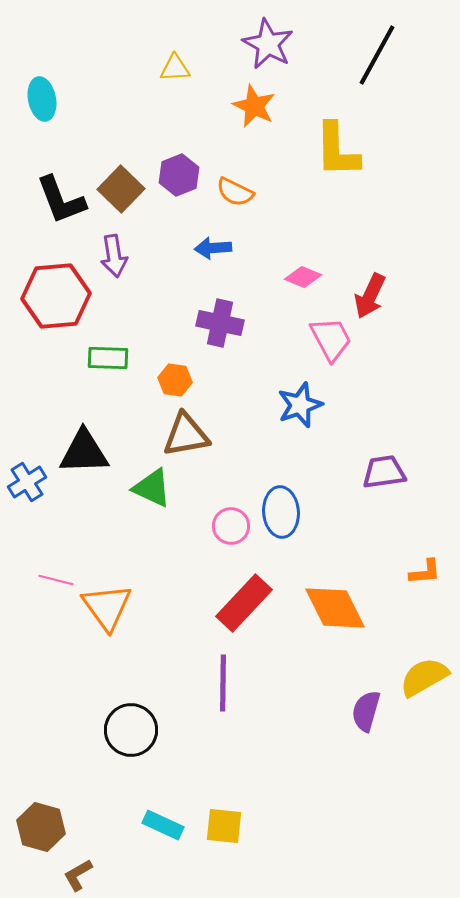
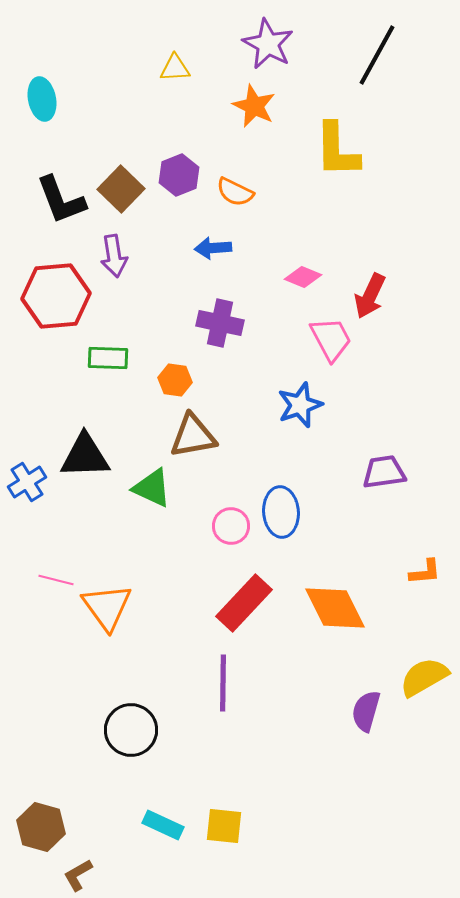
brown triangle: moved 7 px right, 1 px down
black triangle: moved 1 px right, 4 px down
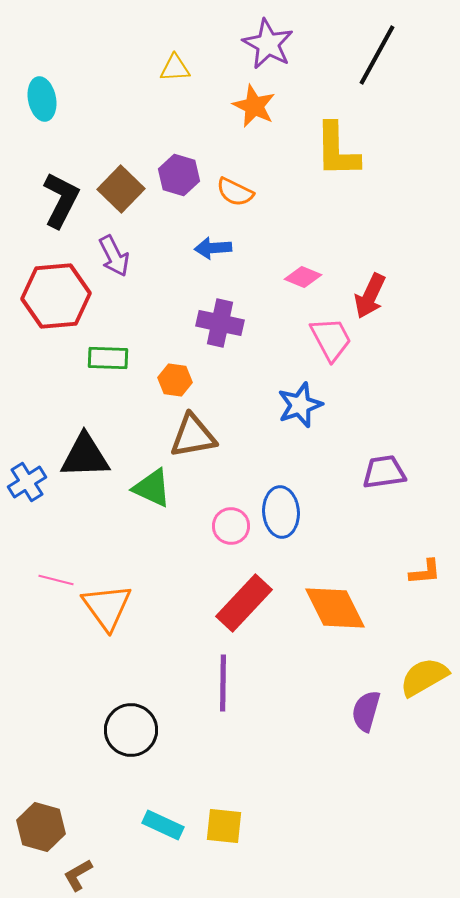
purple hexagon: rotated 21 degrees counterclockwise
black L-shape: rotated 132 degrees counterclockwise
purple arrow: rotated 18 degrees counterclockwise
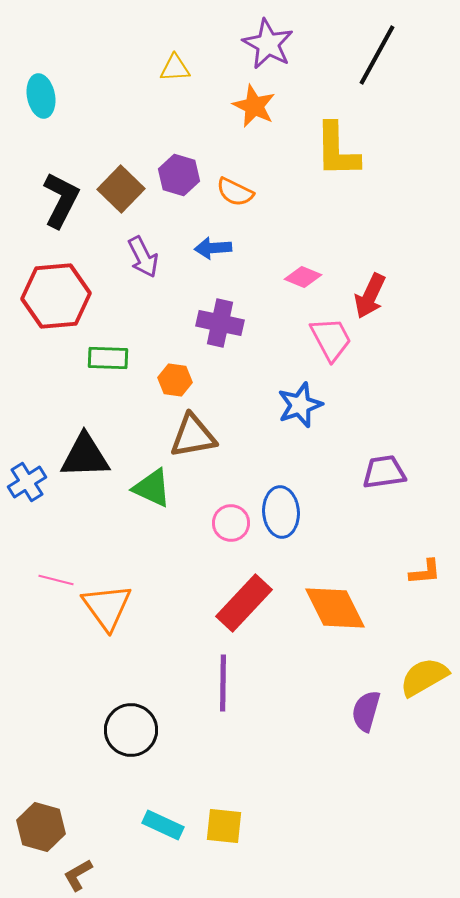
cyan ellipse: moved 1 px left, 3 px up
purple arrow: moved 29 px right, 1 px down
pink circle: moved 3 px up
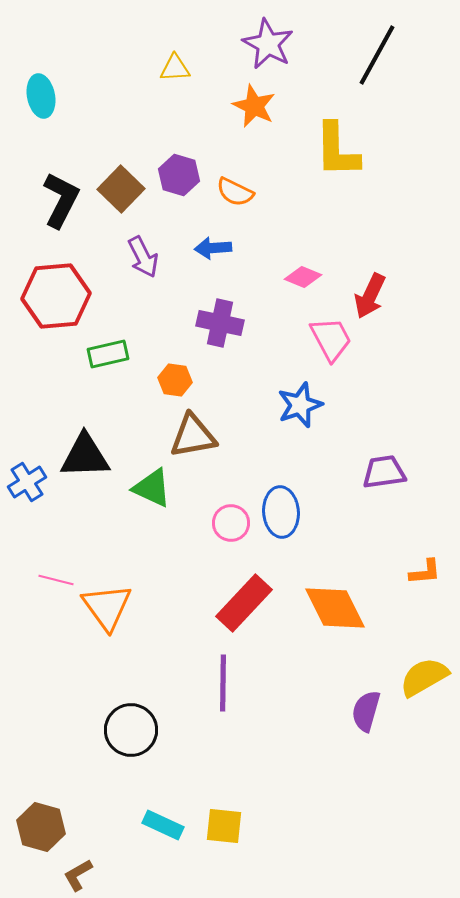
green rectangle: moved 4 px up; rotated 15 degrees counterclockwise
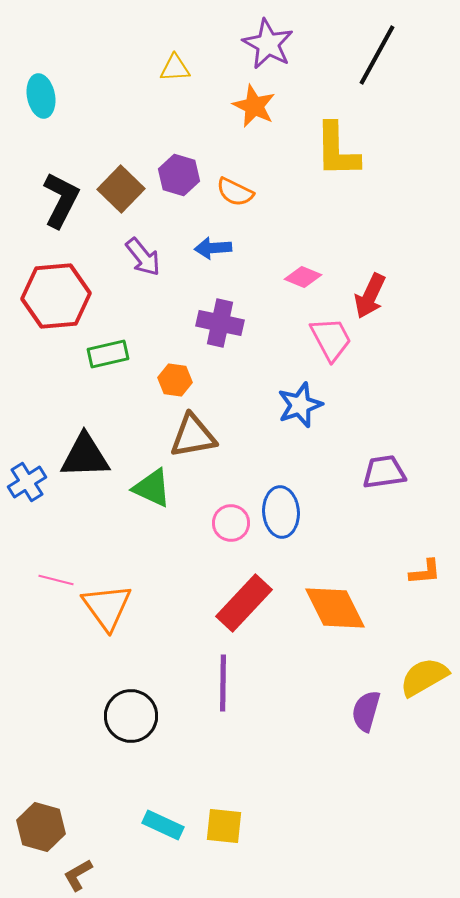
purple arrow: rotated 12 degrees counterclockwise
black circle: moved 14 px up
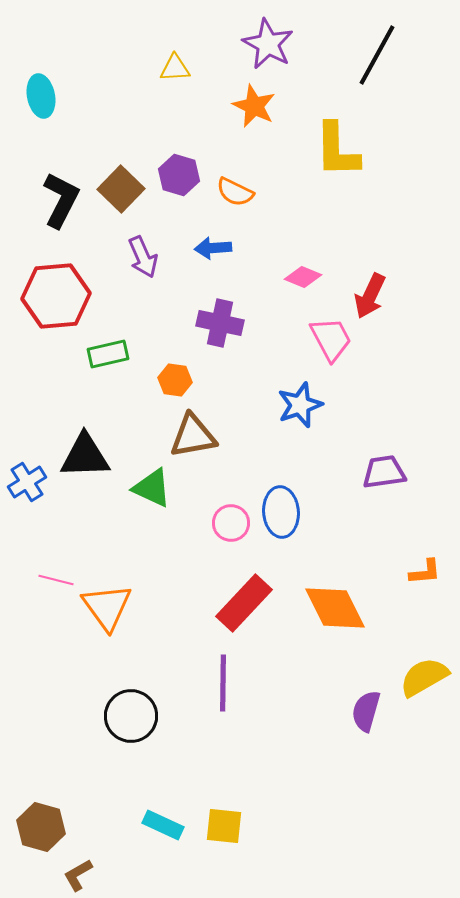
purple arrow: rotated 15 degrees clockwise
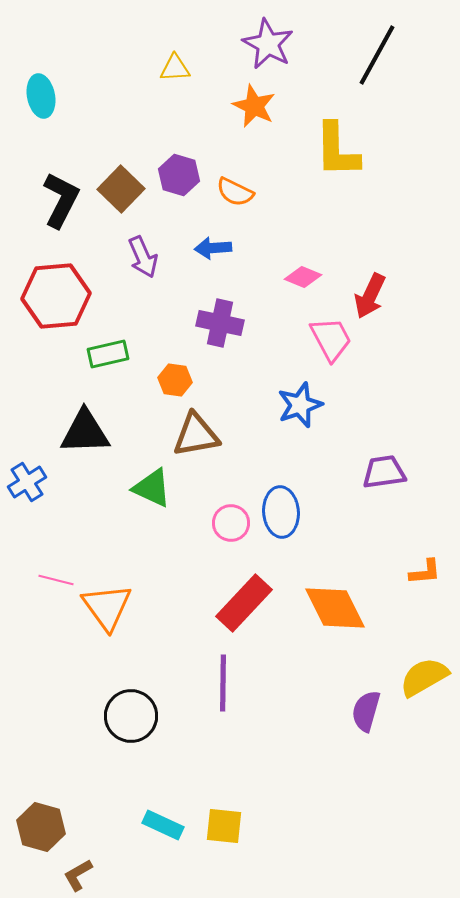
brown triangle: moved 3 px right, 1 px up
black triangle: moved 24 px up
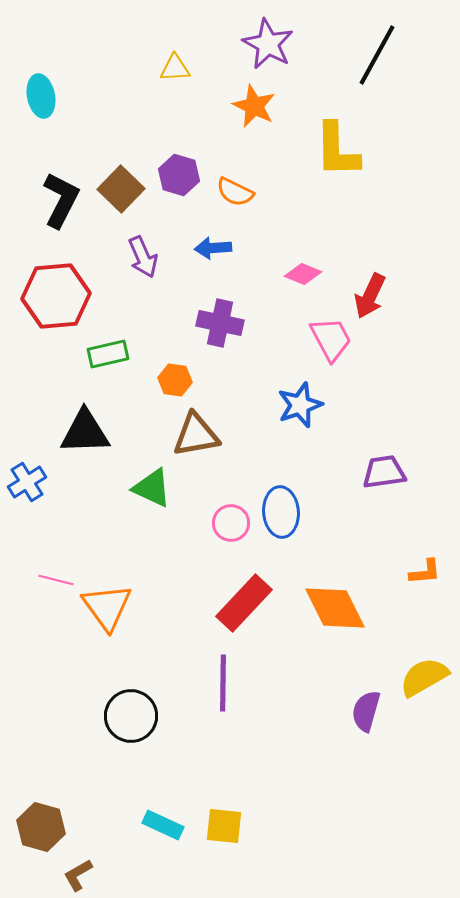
pink diamond: moved 3 px up
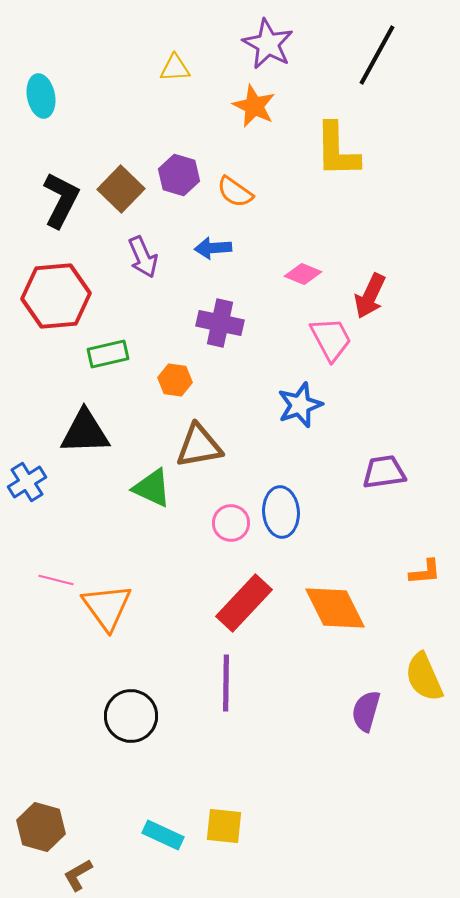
orange semicircle: rotated 9 degrees clockwise
brown triangle: moved 3 px right, 11 px down
yellow semicircle: rotated 84 degrees counterclockwise
purple line: moved 3 px right
cyan rectangle: moved 10 px down
